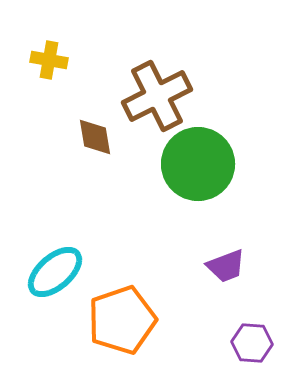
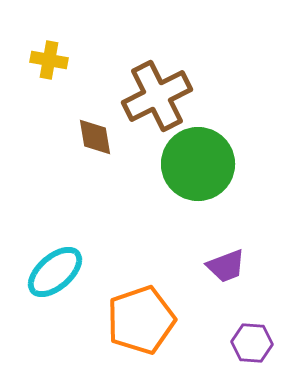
orange pentagon: moved 19 px right
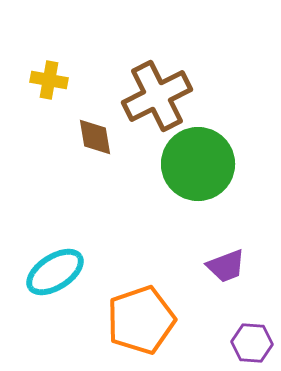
yellow cross: moved 20 px down
cyan ellipse: rotated 8 degrees clockwise
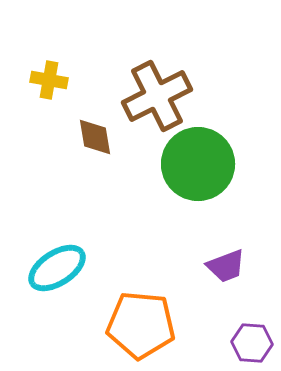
cyan ellipse: moved 2 px right, 4 px up
orange pentagon: moved 5 px down; rotated 24 degrees clockwise
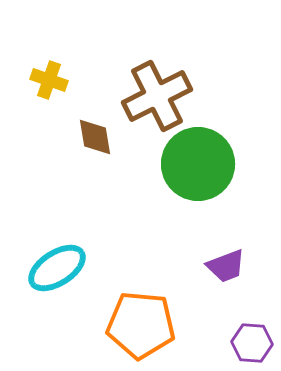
yellow cross: rotated 9 degrees clockwise
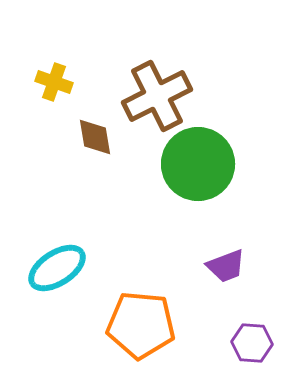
yellow cross: moved 5 px right, 2 px down
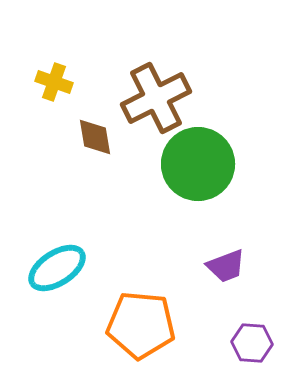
brown cross: moved 1 px left, 2 px down
